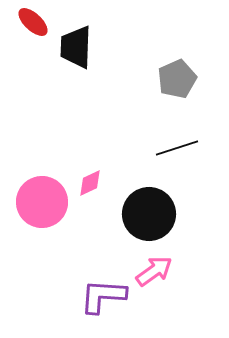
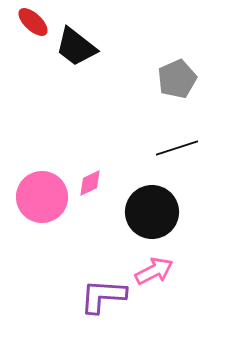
black trapezoid: rotated 54 degrees counterclockwise
pink circle: moved 5 px up
black circle: moved 3 px right, 2 px up
pink arrow: rotated 9 degrees clockwise
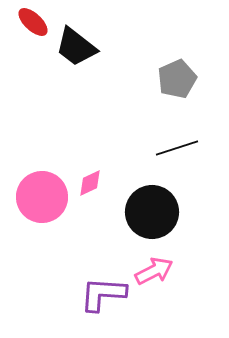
purple L-shape: moved 2 px up
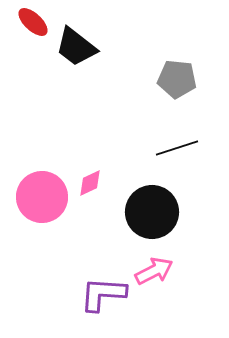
gray pentagon: rotated 30 degrees clockwise
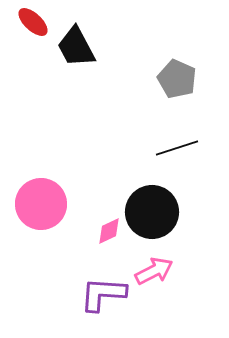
black trapezoid: rotated 24 degrees clockwise
gray pentagon: rotated 18 degrees clockwise
pink diamond: moved 19 px right, 48 px down
pink circle: moved 1 px left, 7 px down
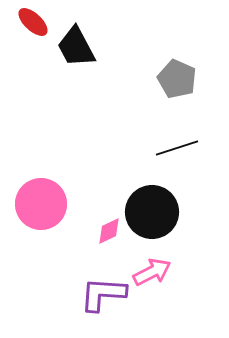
pink arrow: moved 2 px left, 1 px down
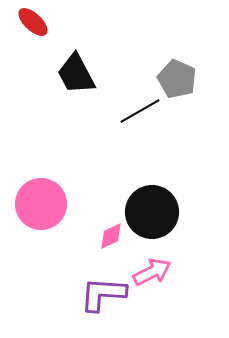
black trapezoid: moved 27 px down
black line: moved 37 px left, 37 px up; rotated 12 degrees counterclockwise
pink diamond: moved 2 px right, 5 px down
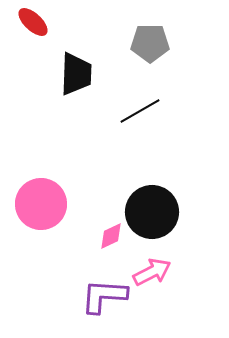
black trapezoid: rotated 150 degrees counterclockwise
gray pentagon: moved 27 px left, 36 px up; rotated 24 degrees counterclockwise
purple L-shape: moved 1 px right, 2 px down
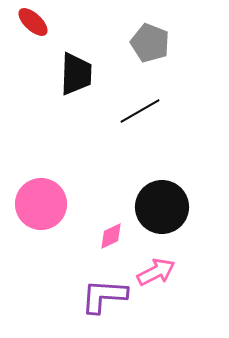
gray pentagon: rotated 21 degrees clockwise
black circle: moved 10 px right, 5 px up
pink arrow: moved 4 px right
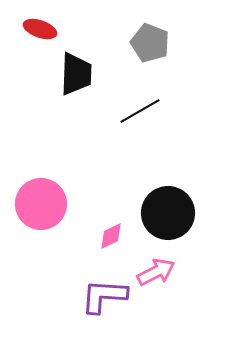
red ellipse: moved 7 px right, 7 px down; rotated 24 degrees counterclockwise
black circle: moved 6 px right, 6 px down
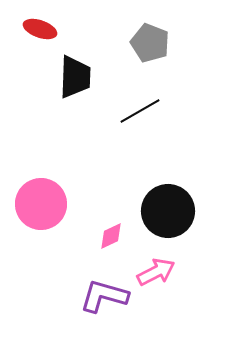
black trapezoid: moved 1 px left, 3 px down
black circle: moved 2 px up
purple L-shape: rotated 12 degrees clockwise
